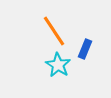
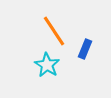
cyan star: moved 11 px left
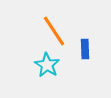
blue rectangle: rotated 24 degrees counterclockwise
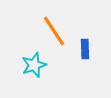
cyan star: moved 13 px left; rotated 20 degrees clockwise
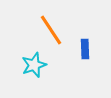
orange line: moved 3 px left, 1 px up
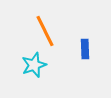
orange line: moved 6 px left, 1 px down; rotated 8 degrees clockwise
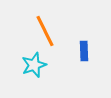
blue rectangle: moved 1 px left, 2 px down
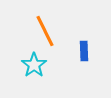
cyan star: rotated 15 degrees counterclockwise
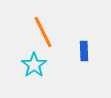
orange line: moved 2 px left, 1 px down
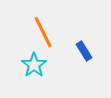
blue rectangle: rotated 30 degrees counterclockwise
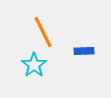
blue rectangle: rotated 60 degrees counterclockwise
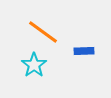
orange line: rotated 28 degrees counterclockwise
